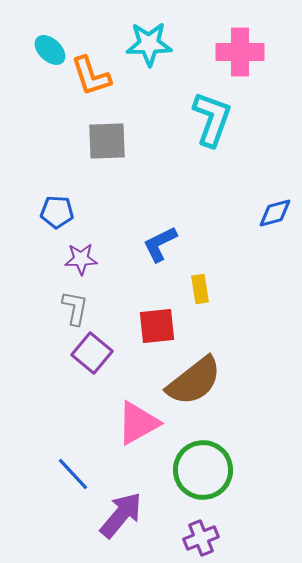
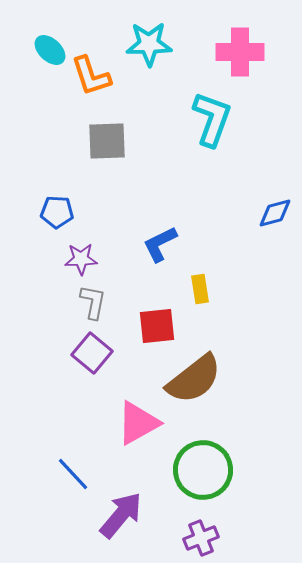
gray L-shape: moved 18 px right, 6 px up
brown semicircle: moved 2 px up
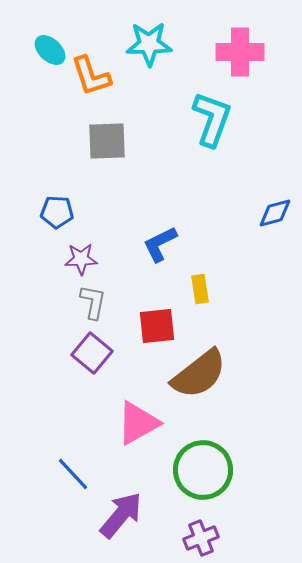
brown semicircle: moved 5 px right, 5 px up
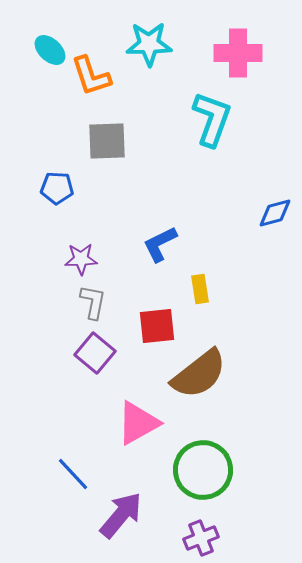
pink cross: moved 2 px left, 1 px down
blue pentagon: moved 24 px up
purple square: moved 3 px right
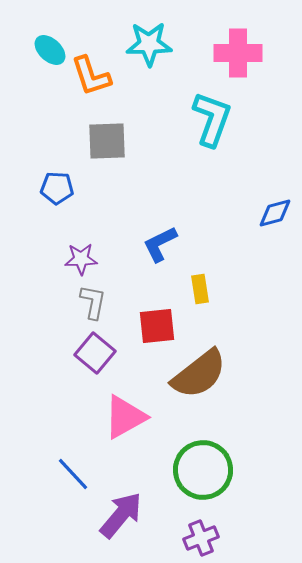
pink triangle: moved 13 px left, 6 px up
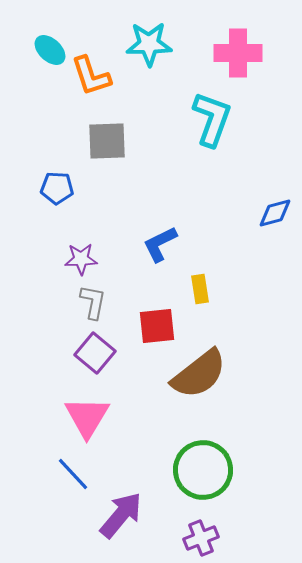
pink triangle: moved 38 px left; rotated 30 degrees counterclockwise
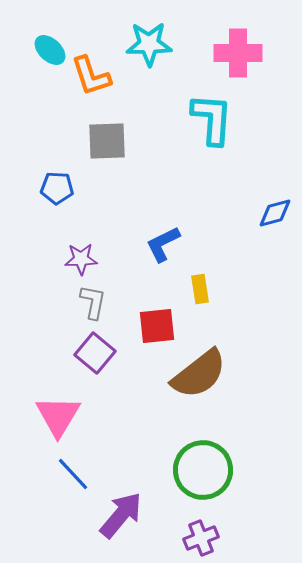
cyan L-shape: rotated 16 degrees counterclockwise
blue L-shape: moved 3 px right
pink triangle: moved 29 px left, 1 px up
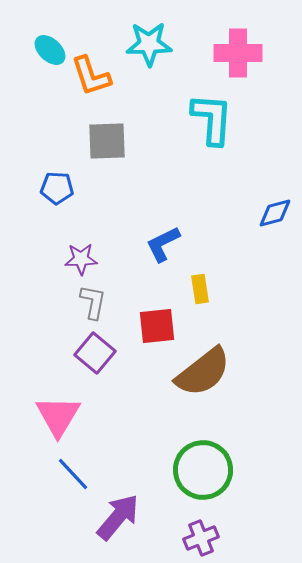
brown semicircle: moved 4 px right, 2 px up
purple arrow: moved 3 px left, 2 px down
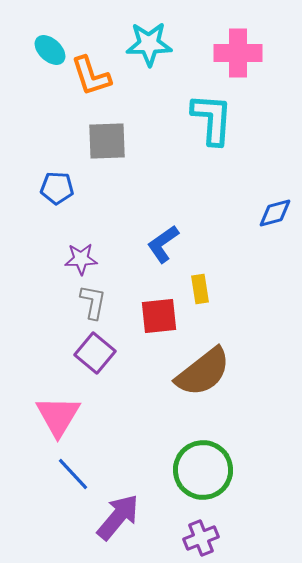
blue L-shape: rotated 9 degrees counterclockwise
red square: moved 2 px right, 10 px up
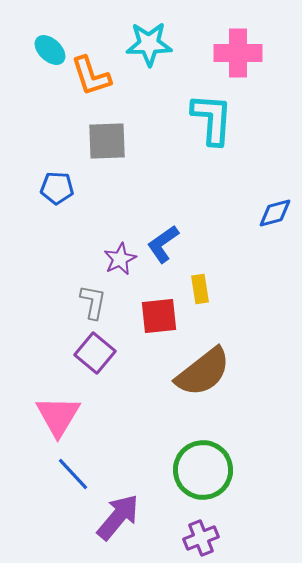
purple star: moved 39 px right; rotated 24 degrees counterclockwise
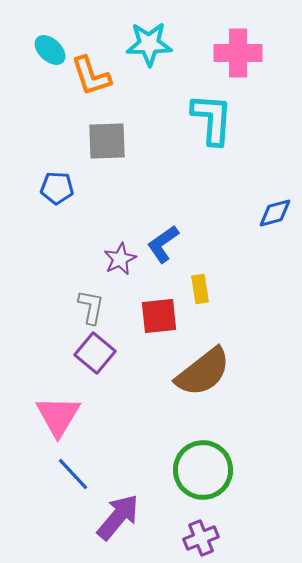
gray L-shape: moved 2 px left, 5 px down
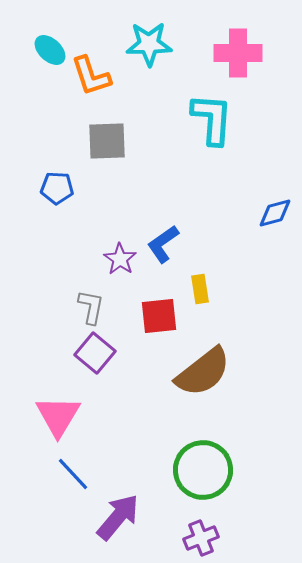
purple star: rotated 12 degrees counterclockwise
